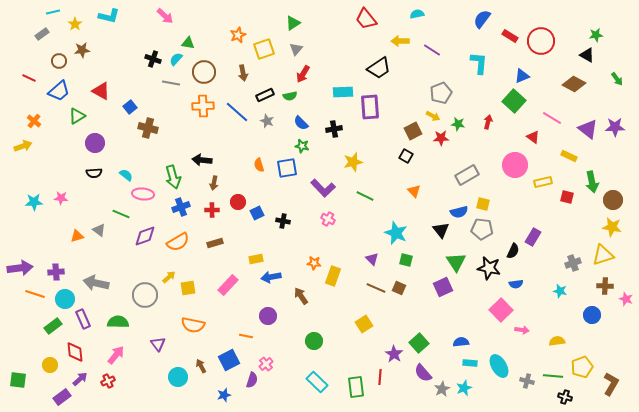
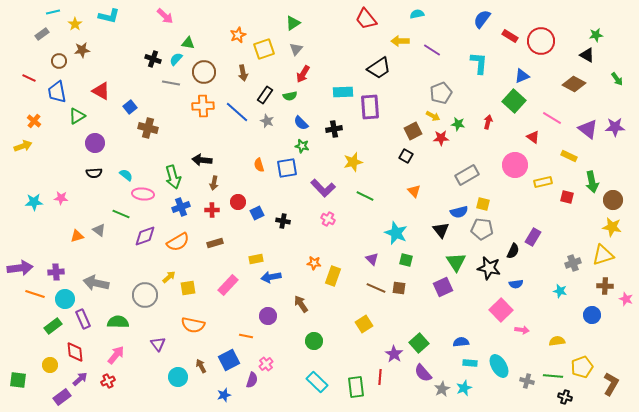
blue trapezoid at (59, 91): moved 2 px left, 1 px down; rotated 120 degrees clockwise
black rectangle at (265, 95): rotated 30 degrees counterclockwise
brown square at (399, 288): rotated 16 degrees counterclockwise
brown arrow at (301, 296): moved 8 px down
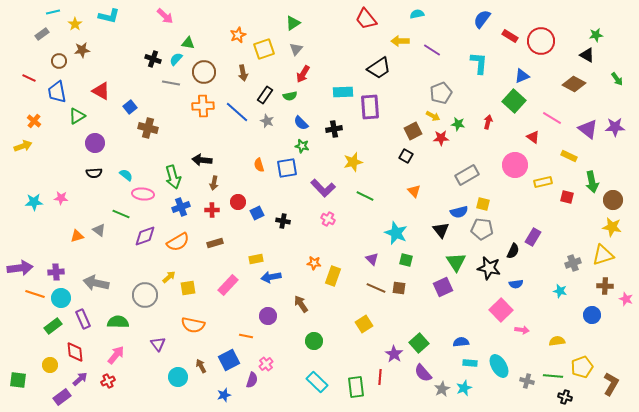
cyan circle at (65, 299): moved 4 px left, 1 px up
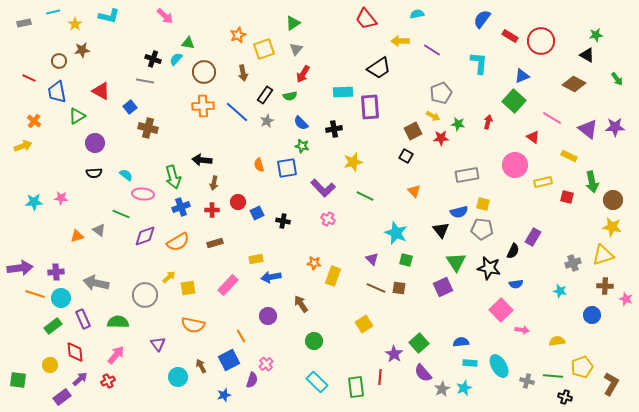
gray rectangle at (42, 34): moved 18 px left, 11 px up; rotated 24 degrees clockwise
gray line at (171, 83): moved 26 px left, 2 px up
gray star at (267, 121): rotated 24 degrees clockwise
gray rectangle at (467, 175): rotated 20 degrees clockwise
orange line at (246, 336): moved 5 px left; rotated 48 degrees clockwise
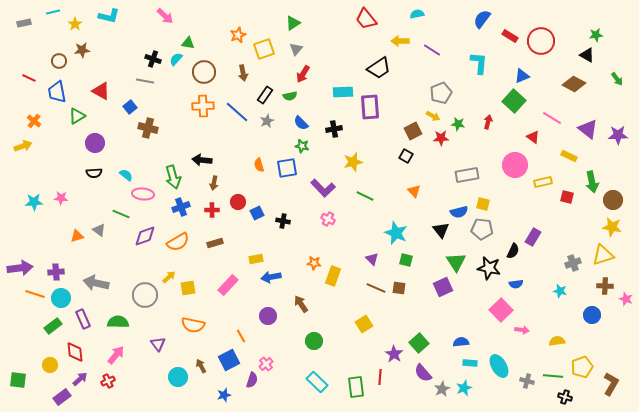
purple star at (615, 127): moved 3 px right, 8 px down
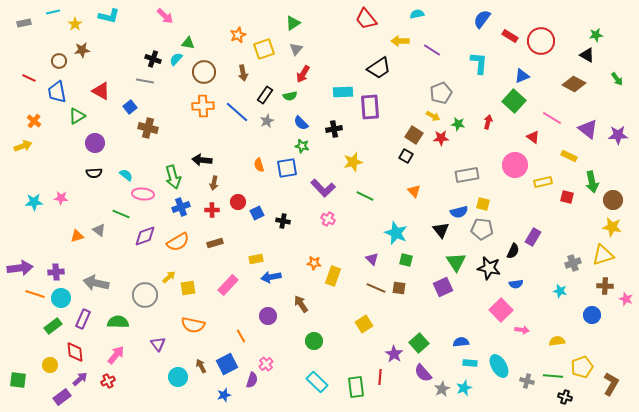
brown square at (413, 131): moved 1 px right, 4 px down; rotated 30 degrees counterclockwise
purple rectangle at (83, 319): rotated 48 degrees clockwise
blue square at (229, 360): moved 2 px left, 4 px down
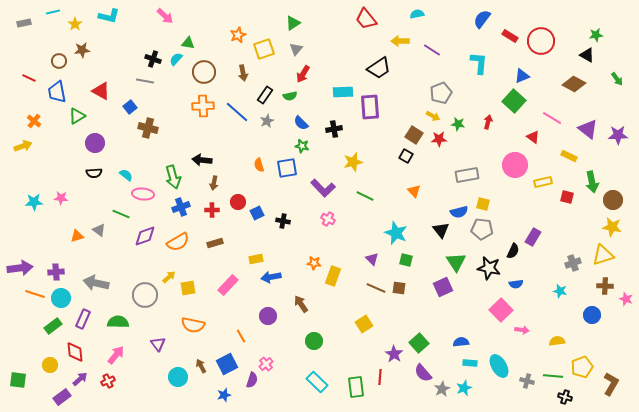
red star at (441, 138): moved 2 px left, 1 px down
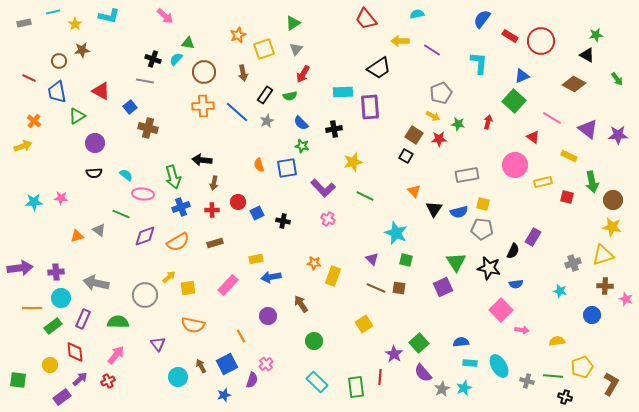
black triangle at (441, 230): moved 7 px left, 21 px up; rotated 12 degrees clockwise
orange line at (35, 294): moved 3 px left, 14 px down; rotated 18 degrees counterclockwise
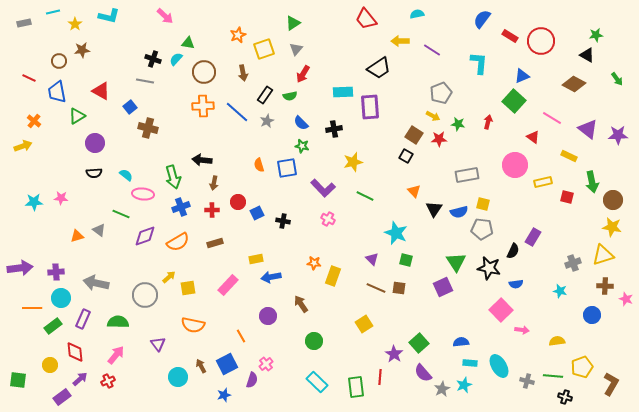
cyan star at (464, 388): moved 3 px up
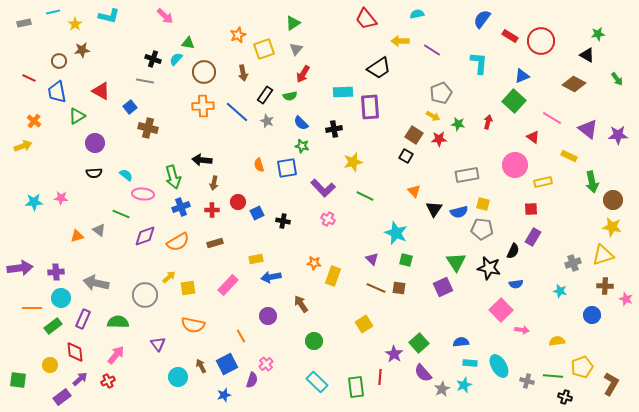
green star at (596, 35): moved 2 px right, 1 px up
gray star at (267, 121): rotated 24 degrees counterclockwise
red square at (567, 197): moved 36 px left, 12 px down; rotated 16 degrees counterclockwise
